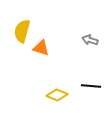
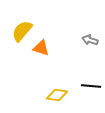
yellow semicircle: rotated 25 degrees clockwise
yellow diamond: rotated 15 degrees counterclockwise
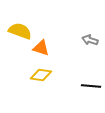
yellow semicircle: moved 2 px left; rotated 70 degrees clockwise
yellow diamond: moved 16 px left, 20 px up
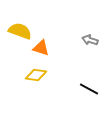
yellow diamond: moved 5 px left
black line: moved 2 px left, 3 px down; rotated 24 degrees clockwise
